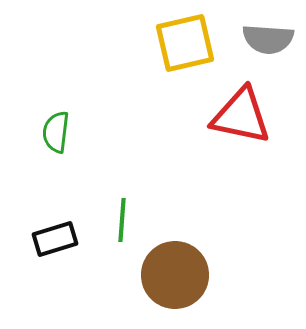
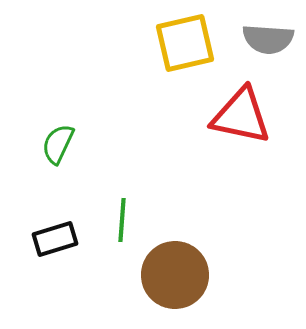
green semicircle: moved 2 px right, 12 px down; rotated 18 degrees clockwise
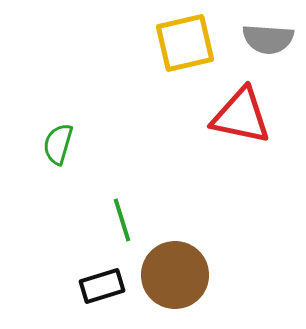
green semicircle: rotated 9 degrees counterclockwise
green line: rotated 21 degrees counterclockwise
black rectangle: moved 47 px right, 47 px down
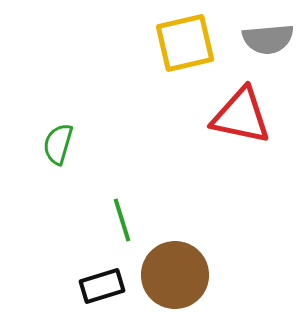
gray semicircle: rotated 9 degrees counterclockwise
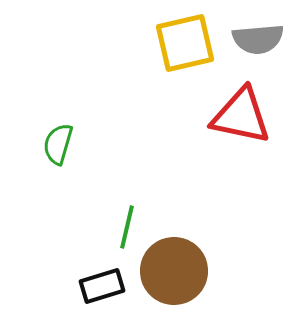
gray semicircle: moved 10 px left
green line: moved 5 px right, 7 px down; rotated 30 degrees clockwise
brown circle: moved 1 px left, 4 px up
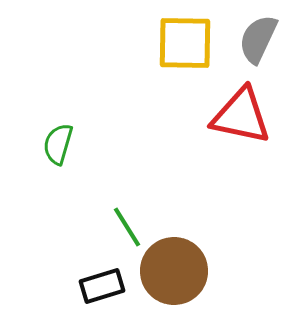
gray semicircle: rotated 120 degrees clockwise
yellow square: rotated 14 degrees clockwise
green line: rotated 45 degrees counterclockwise
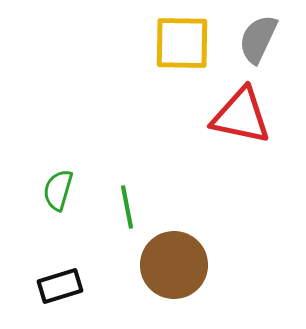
yellow square: moved 3 px left
green semicircle: moved 46 px down
green line: moved 20 px up; rotated 21 degrees clockwise
brown circle: moved 6 px up
black rectangle: moved 42 px left
